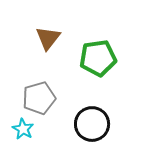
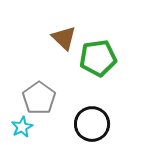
brown triangle: moved 16 px right; rotated 24 degrees counterclockwise
gray pentagon: rotated 20 degrees counterclockwise
cyan star: moved 1 px left, 2 px up; rotated 15 degrees clockwise
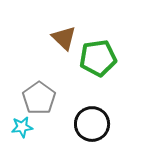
cyan star: rotated 20 degrees clockwise
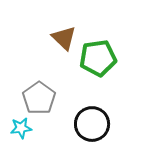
cyan star: moved 1 px left, 1 px down
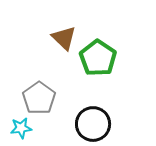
green pentagon: rotated 30 degrees counterclockwise
black circle: moved 1 px right
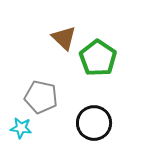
gray pentagon: moved 2 px right, 1 px up; rotated 24 degrees counterclockwise
black circle: moved 1 px right, 1 px up
cyan star: rotated 15 degrees clockwise
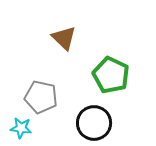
green pentagon: moved 13 px right, 17 px down; rotated 9 degrees counterclockwise
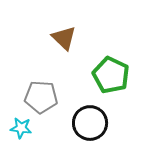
gray pentagon: rotated 8 degrees counterclockwise
black circle: moved 4 px left
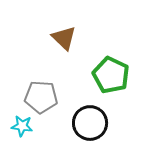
cyan star: moved 1 px right, 2 px up
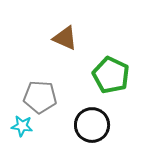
brown triangle: moved 1 px right; rotated 20 degrees counterclockwise
gray pentagon: moved 1 px left
black circle: moved 2 px right, 2 px down
